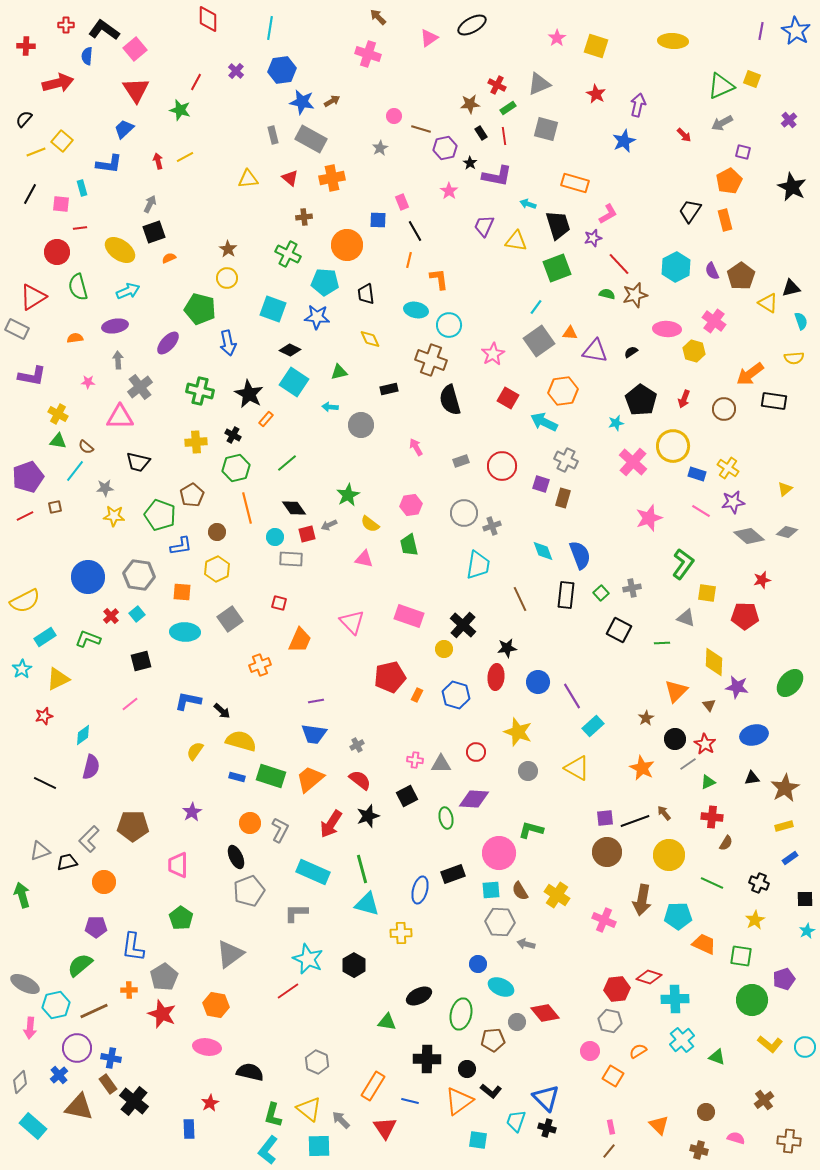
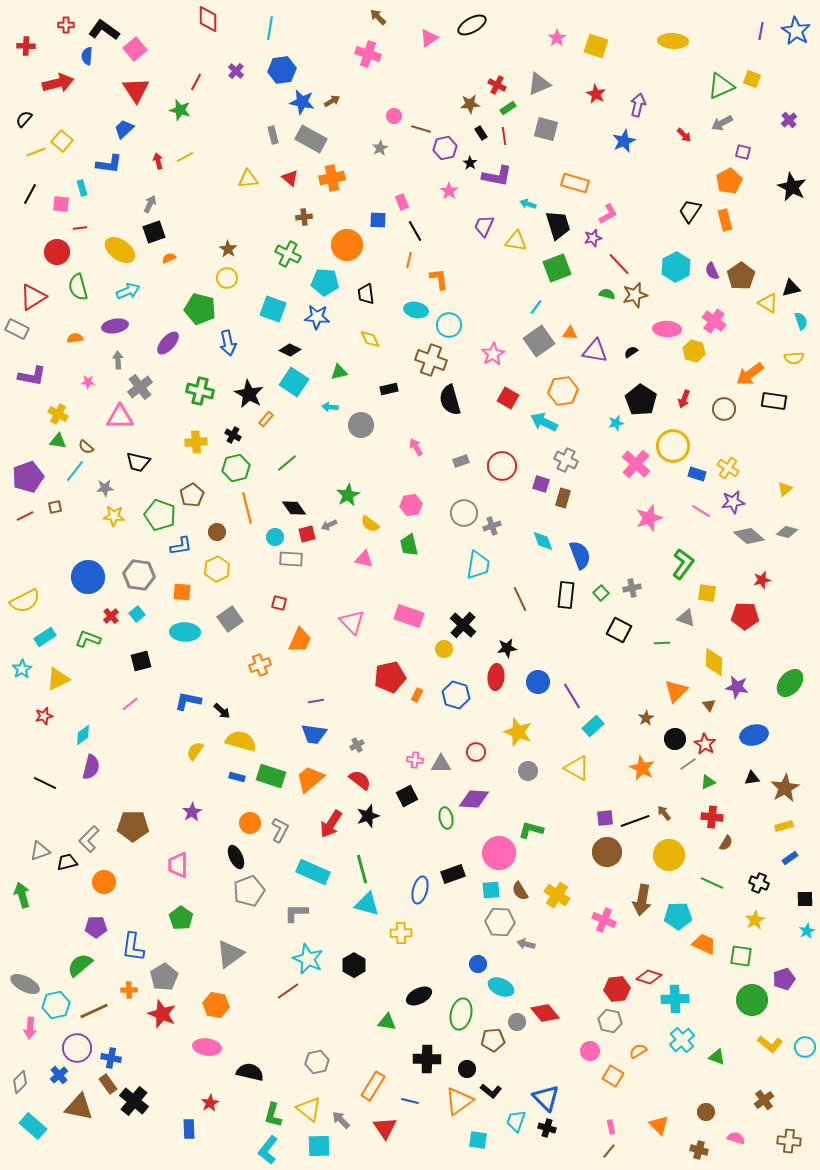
pink cross at (633, 462): moved 3 px right, 2 px down
cyan diamond at (543, 551): moved 10 px up
gray hexagon at (317, 1062): rotated 25 degrees clockwise
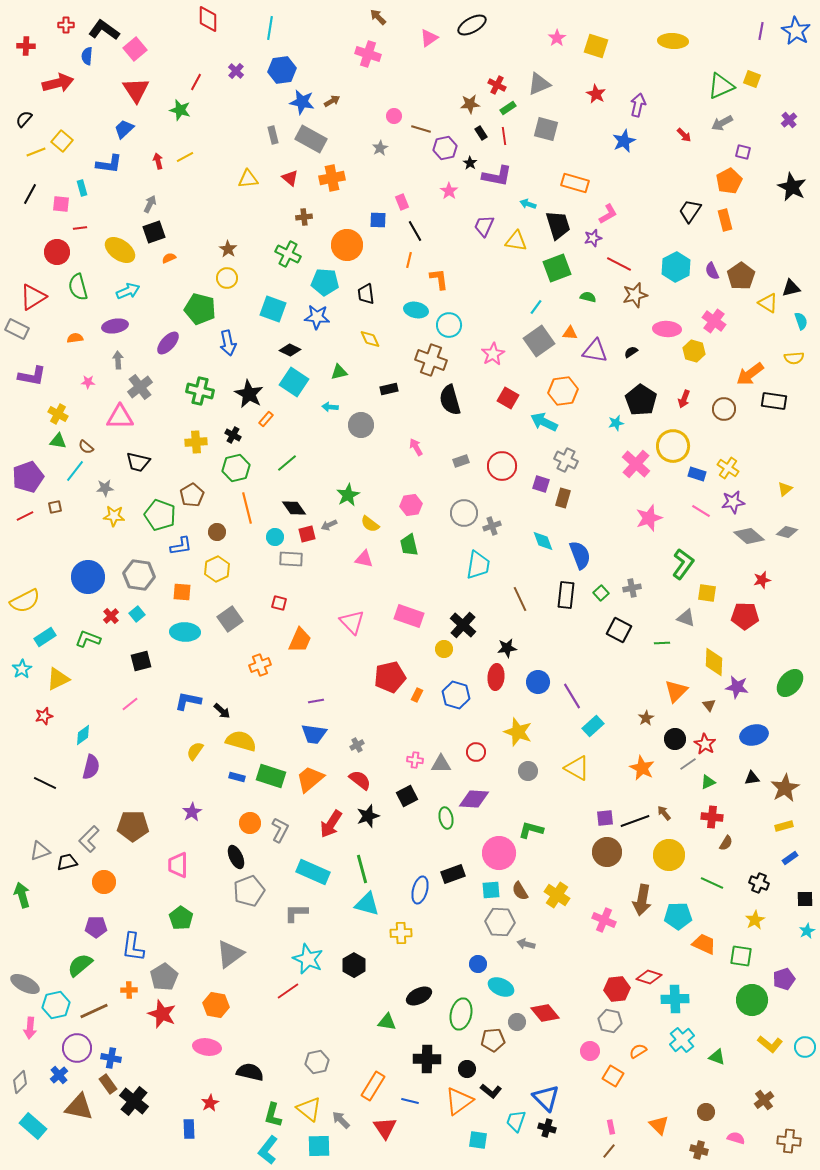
red line at (619, 264): rotated 20 degrees counterclockwise
green semicircle at (607, 294): moved 19 px left, 3 px down
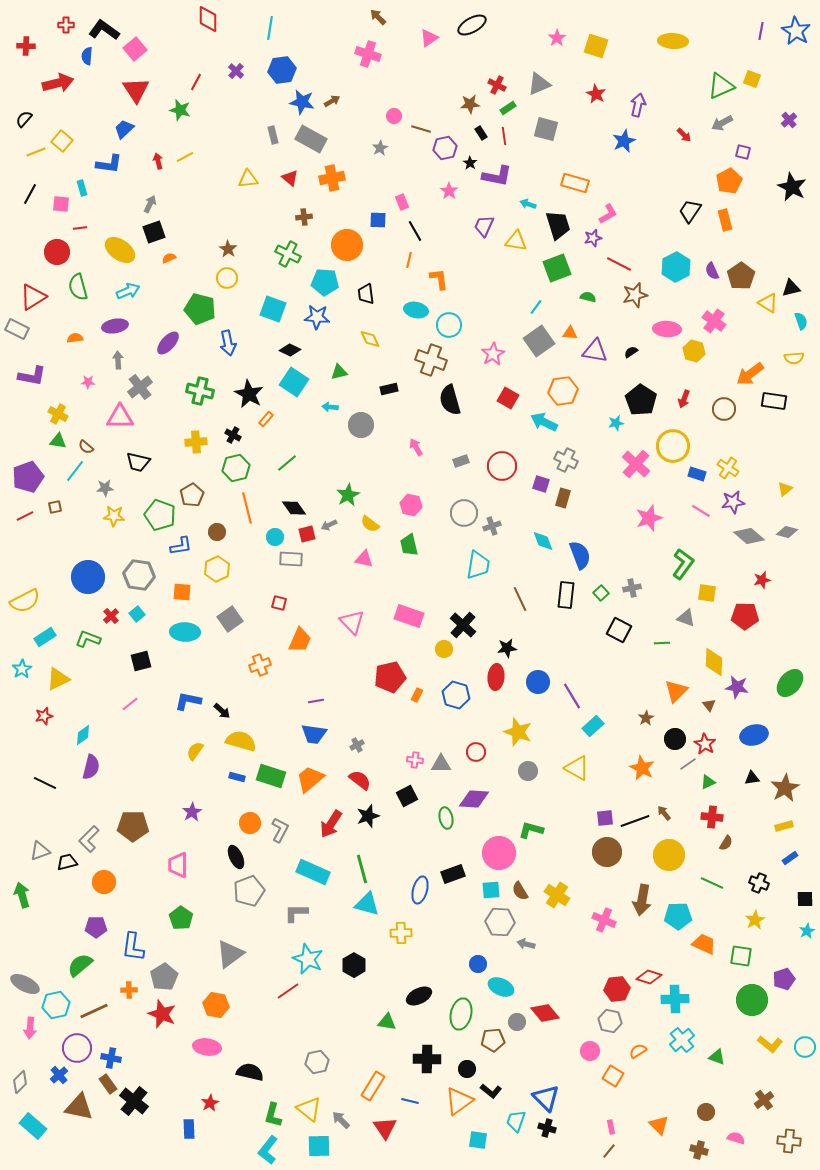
pink hexagon at (411, 505): rotated 20 degrees clockwise
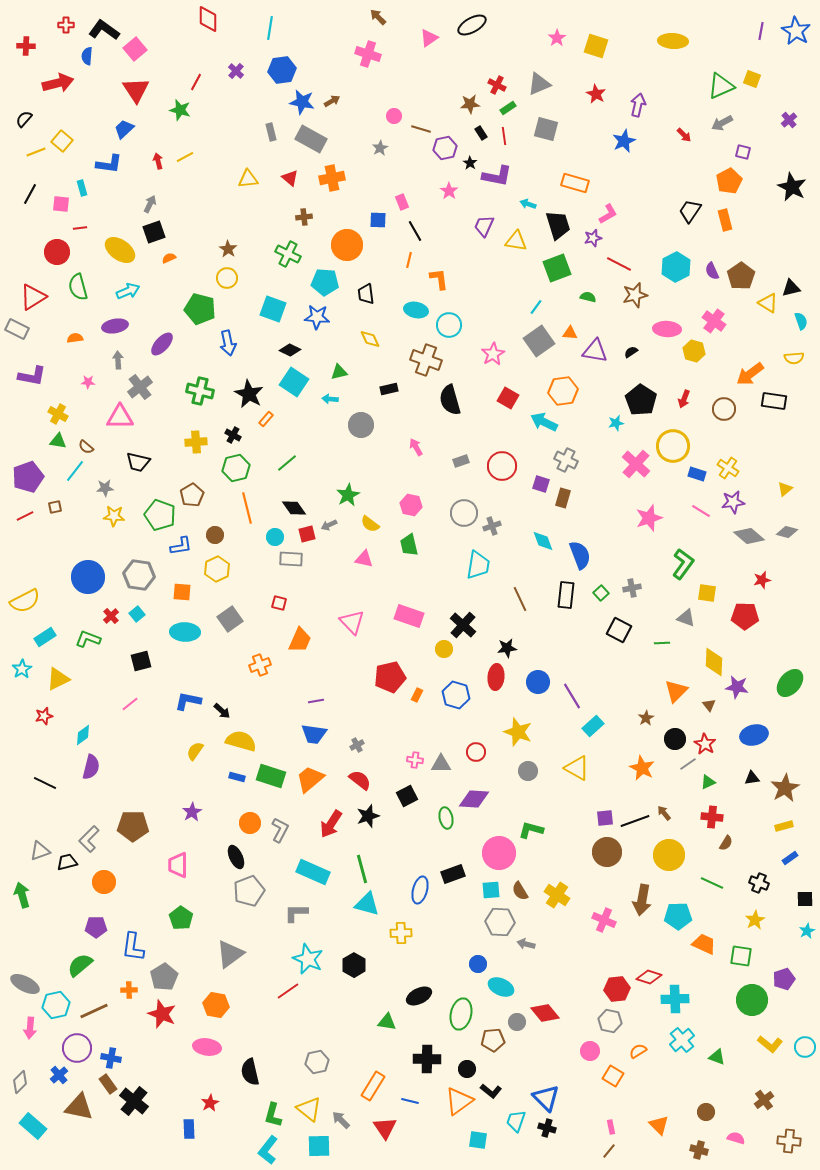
gray rectangle at (273, 135): moved 2 px left, 3 px up
purple ellipse at (168, 343): moved 6 px left, 1 px down
brown cross at (431, 360): moved 5 px left
cyan arrow at (330, 407): moved 8 px up
brown circle at (217, 532): moved 2 px left, 3 px down
black semicircle at (250, 1072): rotated 116 degrees counterclockwise
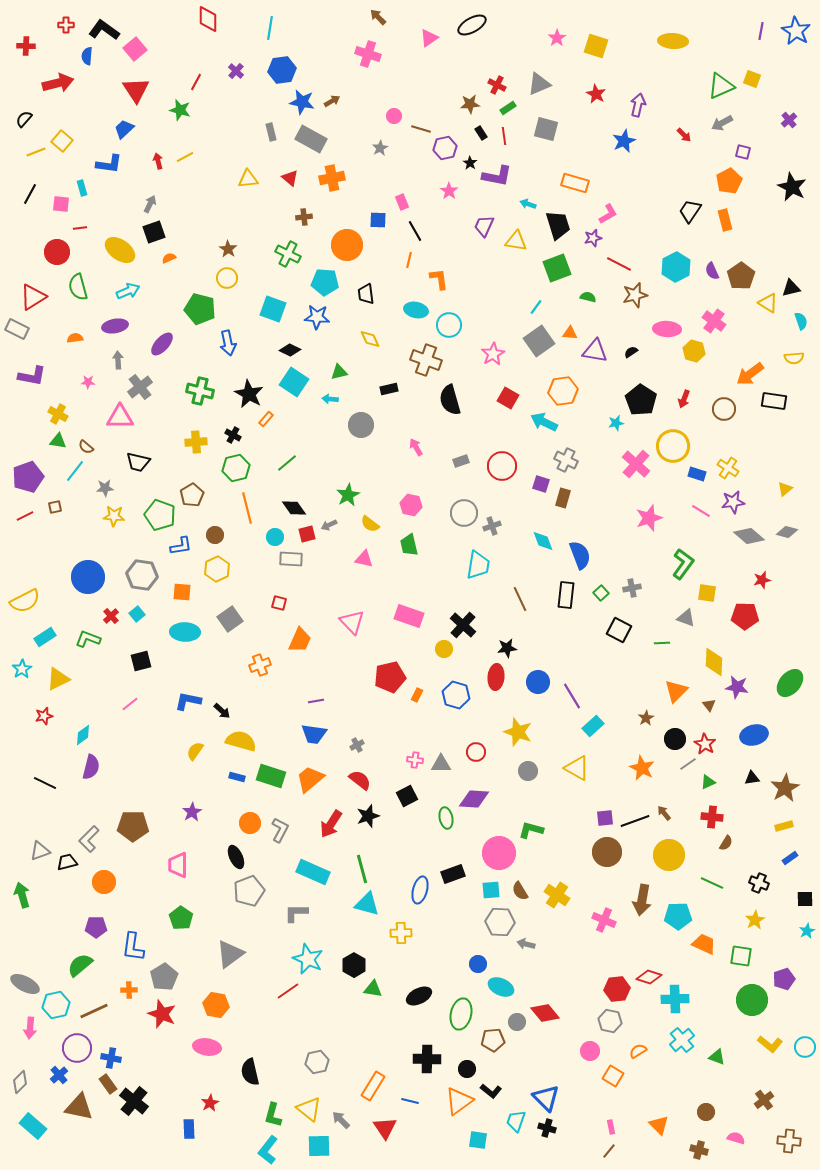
gray hexagon at (139, 575): moved 3 px right
green triangle at (387, 1022): moved 14 px left, 33 px up
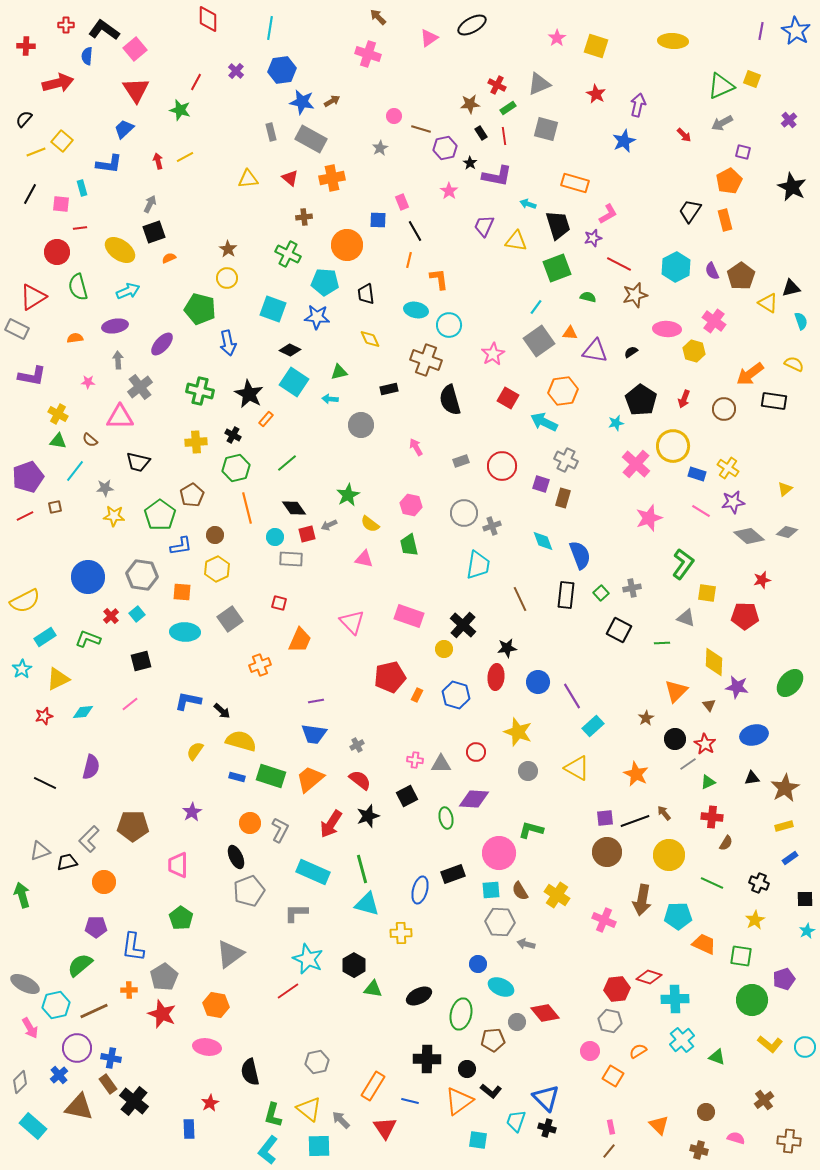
yellow semicircle at (794, 358): moved 6 px down; rotated 150 degrees counterclockwise
brown semicircle at (86, 447): moved 4 px right, 7 px up
green pentagon at (160, 515): rotated 16 degrees clockwise
cyan diamond at (83, 735): moved 23 px up; rotated 30 degrees clockwise
orange star at (642, 768): moved 6 px left, 6 px down
pink arrow at (30, 1028): rotated 35 degrees counterclockwise
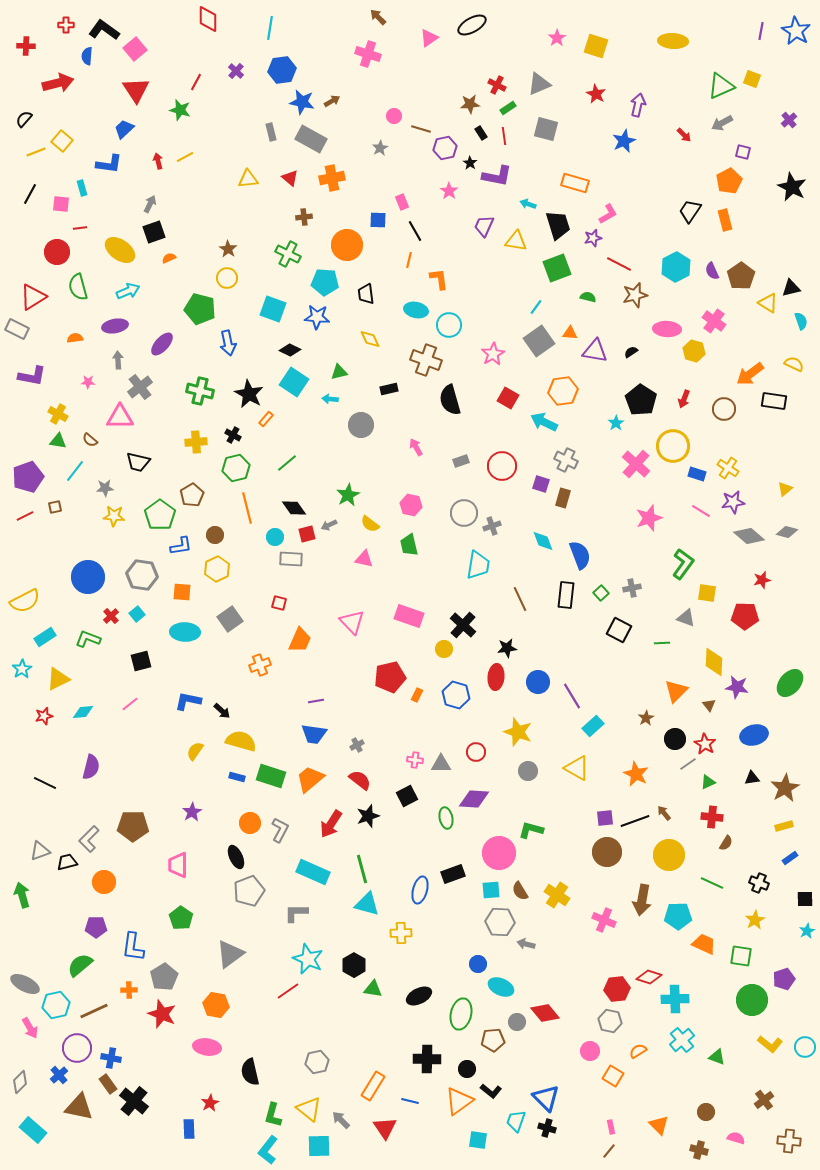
cyan star at (616, 423): rotated 21 degrees counterclockwise
cyan rectangle at (33, 1126): moved 4 px down
